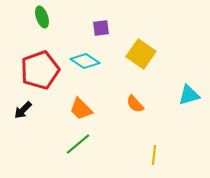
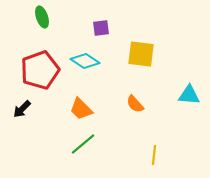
yellow square: rotated 28 degrees counterclockwise
cyan triangle: rotated 20 degrees clockwise
black arrow: moved 1 px left, 1 px up
green line: moved 5 px right
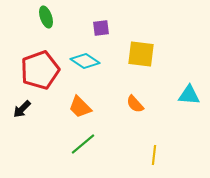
green ellipse: moved 4 px right
orange trapezoid: moved 1 px left, 2 px up
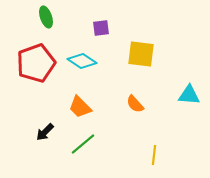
cyan diamond: moved 3 px left
red pentagon: moved 4 px left, 7 px up
black arrow: moved 23 px right, 23 px down
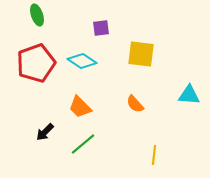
green ellipse: moved 9 px left, 2 px up
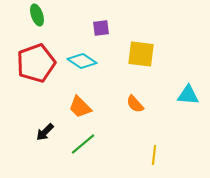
cyan triangle: moved 1 px left
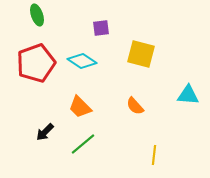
yellow square: rotated 8 degrees clockwise
orange semicircle: moved 2 px down
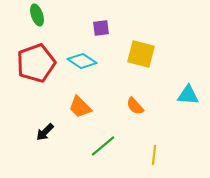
green line: moved 20 px right, 2 px down
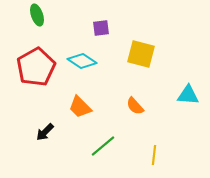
red pentagon: moved 4 px down; rotated 9 degrees counterclockwise
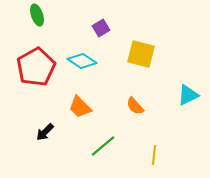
purple square: rotated 24 degrees counterclockwise
cyan triangle: rotated 30 degrees counterclockwise
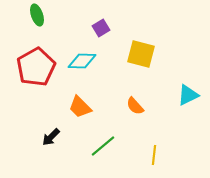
cyan diamond: rotated 32 degrees counterclockwise
black arrow: moved 6 px right, 5 px down
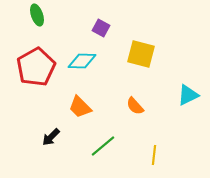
purple square: rotated 30 degrees counterclockwise
